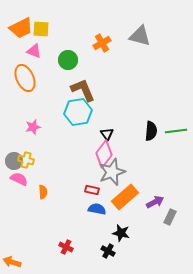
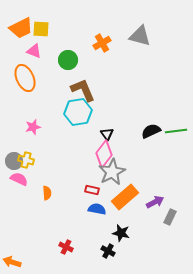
black semicircle: rotated 120 degrees counterclockwise
gray star: rotated 8 degrees counterclockwise
orange semicircle: moved 4 px right, 1 px down
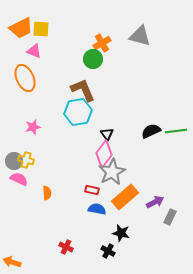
green circle: moved 25 px right, 1 px up
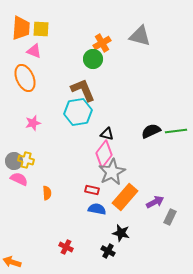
orange trapezoid: rotated 60 degrees counterclockwise
pink star: moved 4 px up
black triangle: rotated 40 degrees counterclockwise
orange rectangle: rotated 8 degrees counterclockwise
